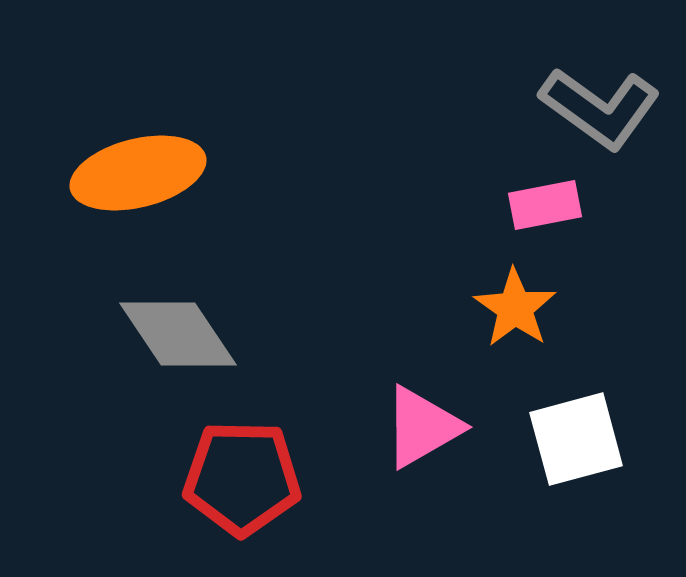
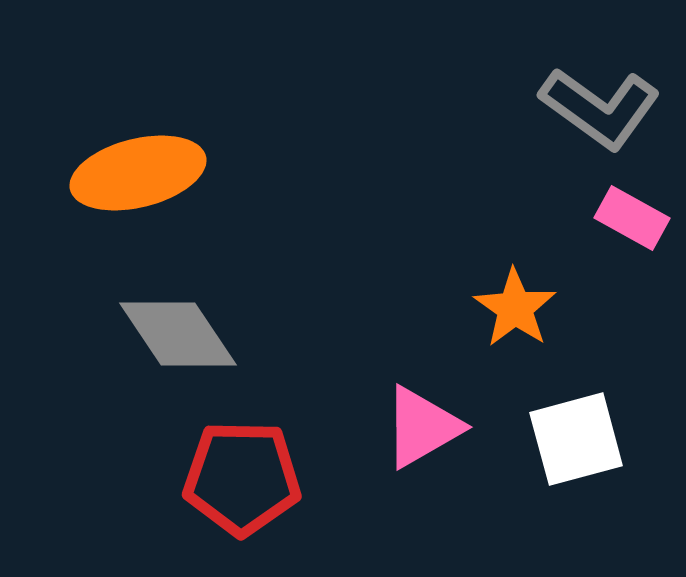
pink rectangle: moved 87 px right, 13 px down; rotated 40 degrees clockwise
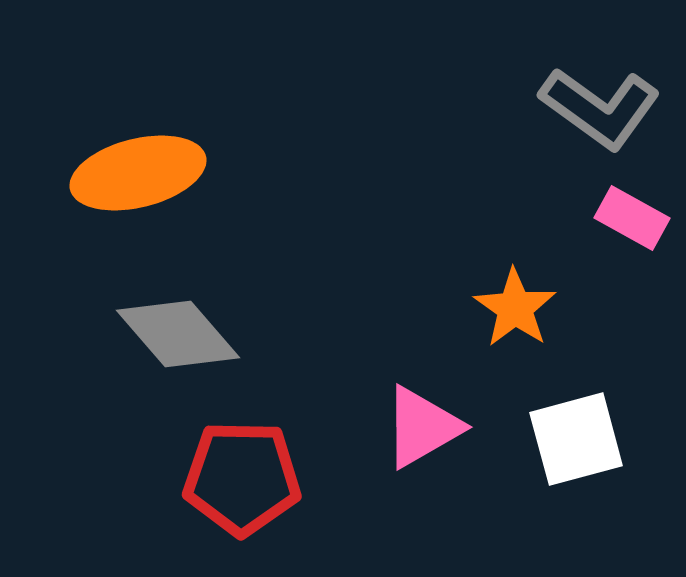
gray diamond: rotated 7 degrees counterclockwise
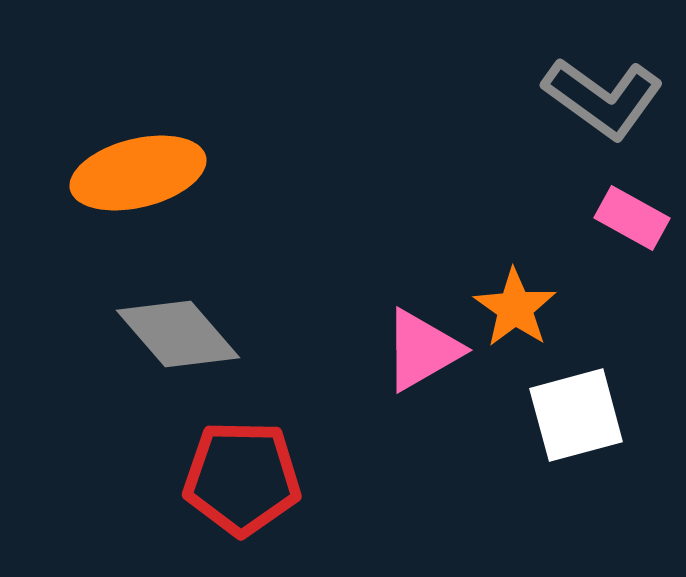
gray L-shape: moved 3 px right, 10 px up
pink triangle: moved 77 px up
white square: moved 24 px up
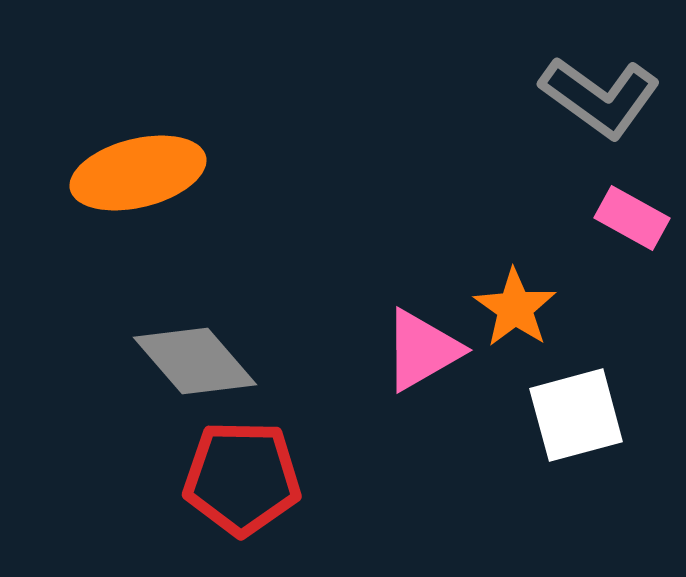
gray L-shape: moved 3 px left, 1 px up
gray diamond: moved 17 px right, 27 px down
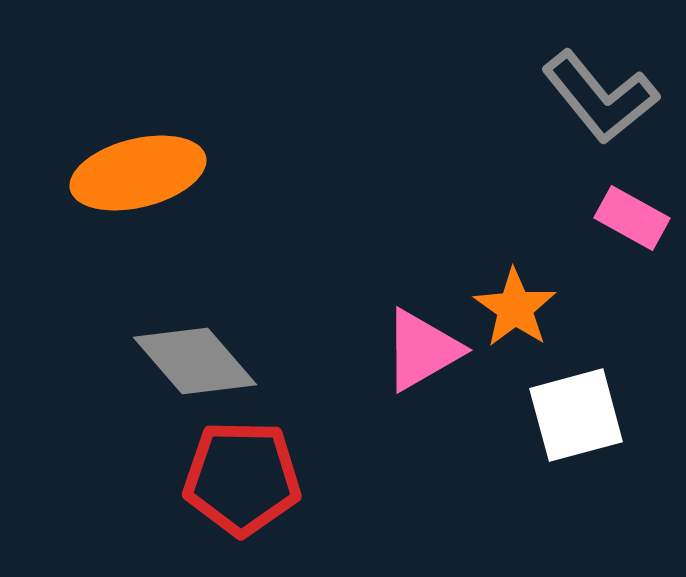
gray L-shape: rotated 15 degrees clockwise
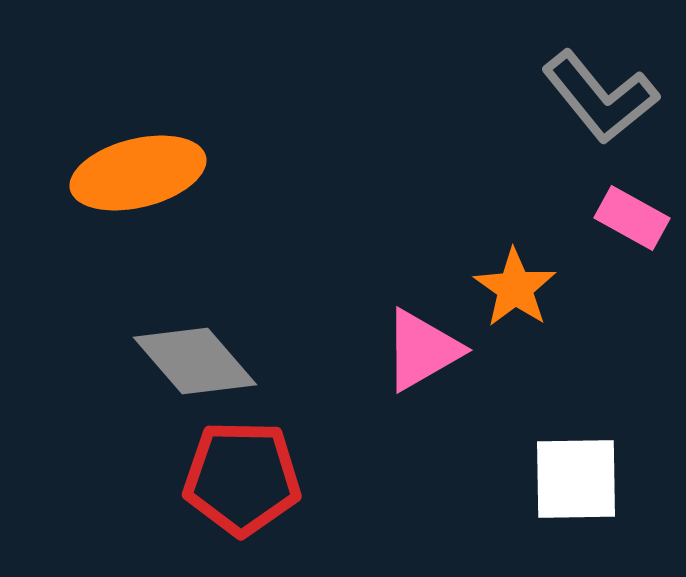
orange star: moved 20 px up
white square: moved 64 px down; rotated 14 degrees clockwise
